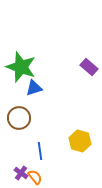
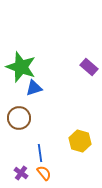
blue line: moved 2 px down
orange semicircle: moved 9 px right, 4 px up
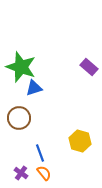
blue line: rotated 12 degrees counterclockwise
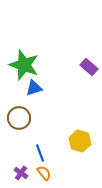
green star: moved 3 px right, 2 px up
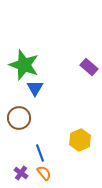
blue triangle: moved 1 px right; rotated 42 degrees counterclockwise
yellow hexagon: moved 1 px up; rotated 20 degrees clockwise
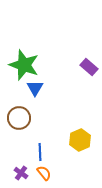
blue line: moved 1 px up; rotated 18 degrees clockwise
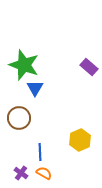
orange semicircle: rotated 21 degrees counterclockwise
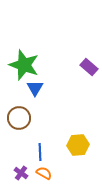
yellow hexagon: moved 2 px left, 5 px down; rotated 20 degrees clockwise
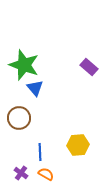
blue triangle: rotated 12 degrees counterclockwise
orange semicircle: moved 2 px right, 1 px down
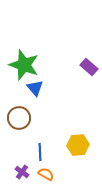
purple cross: moved 1 px right, 1 px up
